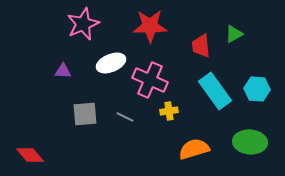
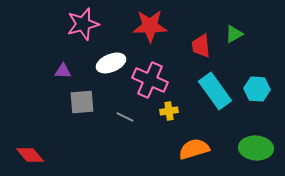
pink star: rotated 8 degrees clockwise
gray square: moved 3 px left, 12 px up
green ellipse: moved 6 px right, 6 px down
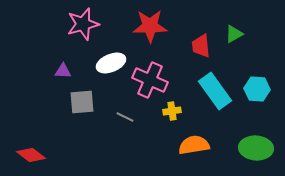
yellow cross: moved 3 px right
orange semicircle: moved 4 px up; rotated 8 degrees clockwise
red diamond: moved 1 px right; rotated 12 degrees counterclockwise
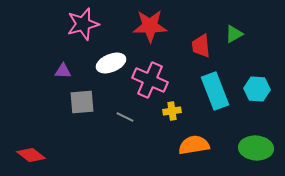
cyan rectangle: rotated 15 degrees clockwise
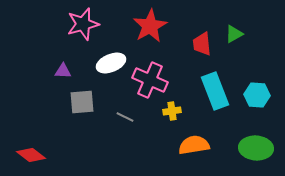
red star: rotated 28 degrees counterclockwise
red trapezoid: moved 1 px right, 2 px up
cyan hexagon: moved 6 px down
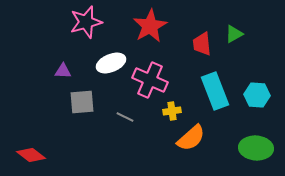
pink star: moved 3 px right, 2 px up
orange semicircle: moved 3 px left, 7 px up; rotated 148 degrees clockwise
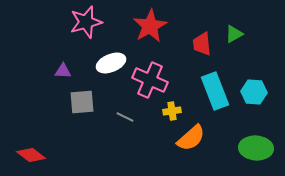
cyan hexagon: moved 3 px left, 3 px up
